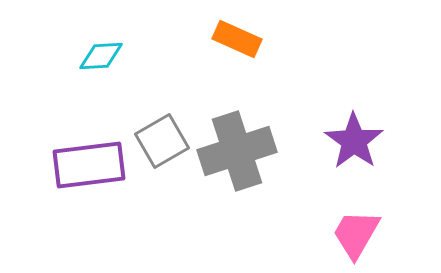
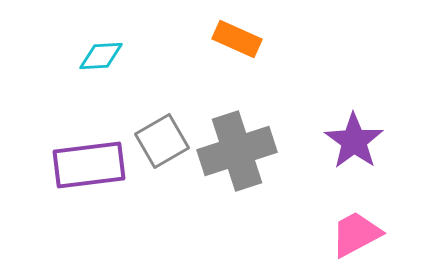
pink trapezoid: rotated 32 degrees clockwise
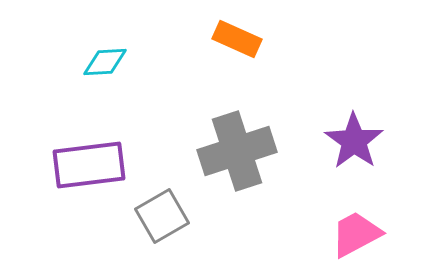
cyan diamond: moved 4 px right, 6 px down
gray square: moved 75 px down
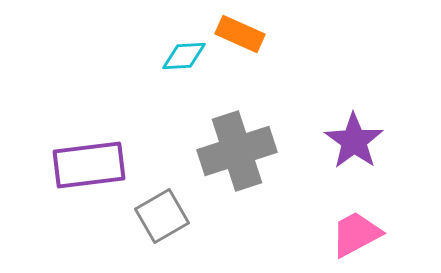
orange rectangle: moved 3 px right, 5 px up
cyan diamond: moved 79 px right, 6 px up
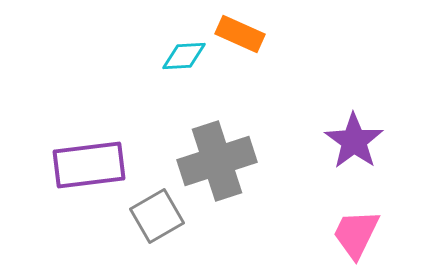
gray cross: moved 20 px left, 10 px down
gray square: moved 5 px left
pink trapezoid: rotated 36 degrees counterclockwise
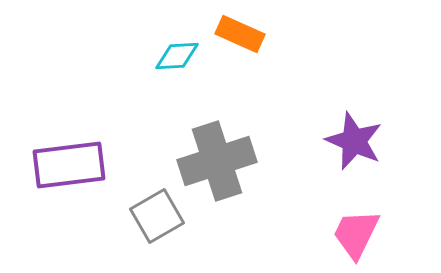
cyan diamond: moved 7 px left
purple star: rotated 12 degrees counterclockwise
purple rectangle: moved 20 px left
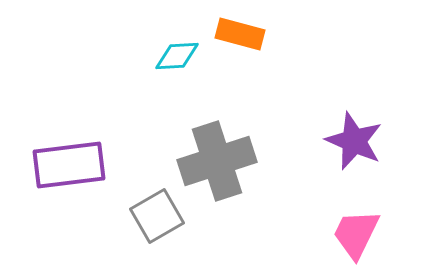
orange rectangle: rotated 9 degrees counterclockwise
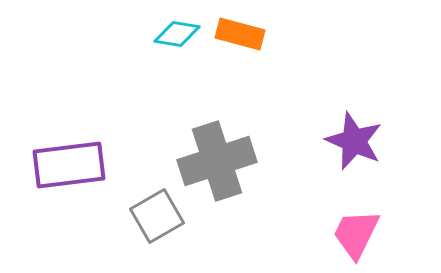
cyan diamond: moved 22 px up; rotated 12 degrees clockwise
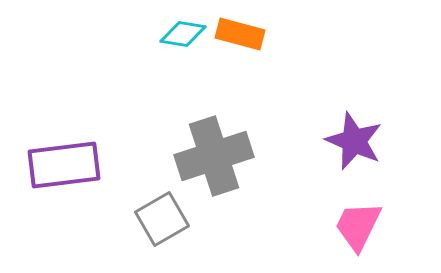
cyan diamond: moved 6 px right
gray cross: moved 3 px left, 5 px up
purple rectangle: moved 5 px left
gray square: moved 5 px right, 3 px down
pink trapezoid: moved 2 px right, 8 px up
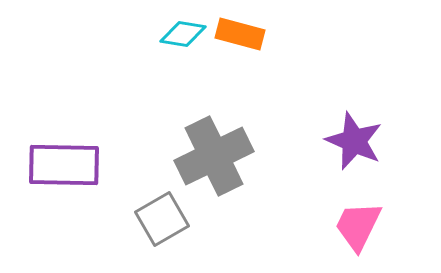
gray cross: rotated 8 degrees counterclockwise
purple rectangle: rotated 8 degrees clockwise
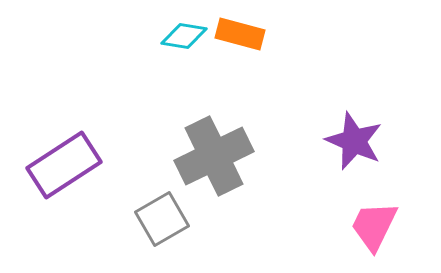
cyan diamond: moved 1 px right, 2 px down
purple rectangle: rotated 34 degrees counterclockwise
pink trapezoid: moved 16 px right
